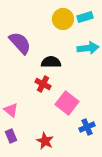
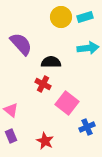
yellow circle: moved 2 px left, 2 px up
purple semicircle: moved 1 px right, 1 px down
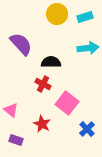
yellow circle: moved 4 px left, 3 px up
blue cross: moved 2 px down; rotated 21 degrees counterclockwise
purple rectangle: moved 5 px right, 4 px down; rotated 48 degrees counterclockwise
red star: moved 3 px left, 17 px up
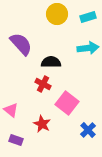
cyan rectangle: moved 3 px right
blue cross: moved 1 px right, 1 px down
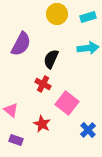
purple semicircle: rotated 70 degrees clockwise
black semicircle: moved 3 px up; rotated 66 degrees counterclockwise
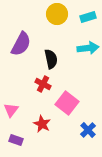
black semicircle: rotated 144 degrees clockwise
pink triangle: rotated 28 degrees clockwise
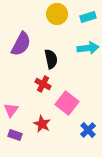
purple rectangle: moved 1 px left, 5 px up
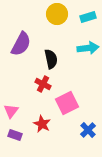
pink square: rotated 25 degrees clockwise
pink triangle: moved 1 px down
